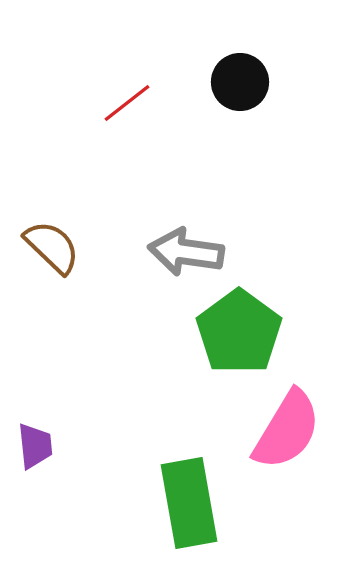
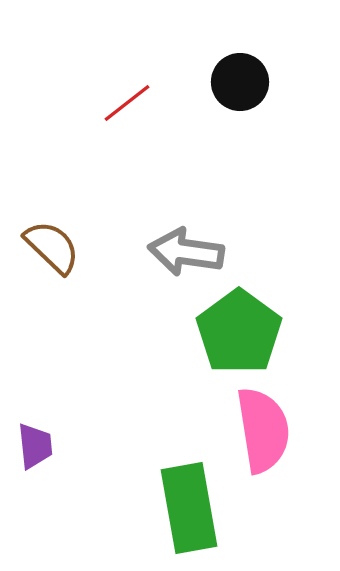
pink semicircle: moved 24 px left; rotated 40 degrees counterclockwise
green rectangle: moved 5 px down
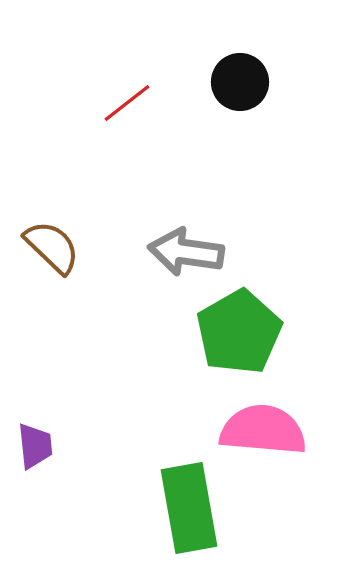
green pentagon: rotated 6 degrees clockwise
pink semicircle: rotated 76 degrees counterclockwise
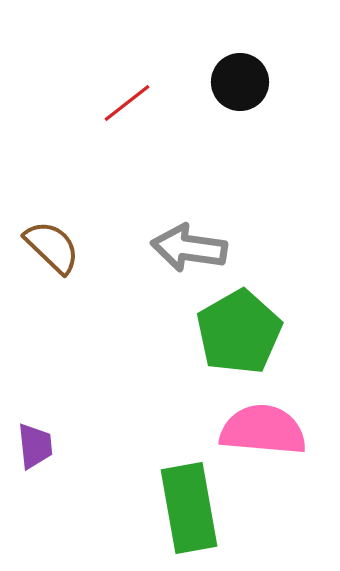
gray arrow: moved 3 px right, 4 px up
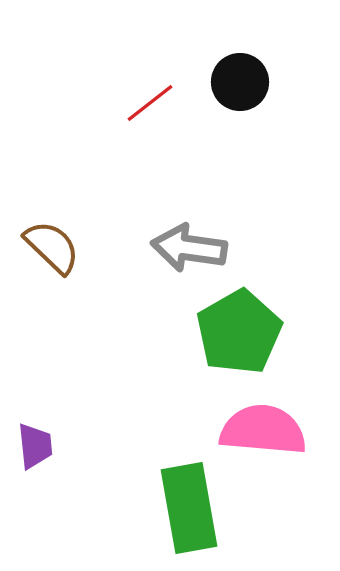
red line: moved 23 px right
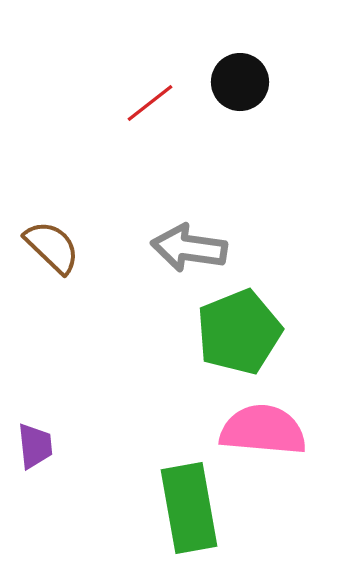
green pentagon: rotated 8 degrees clockwise
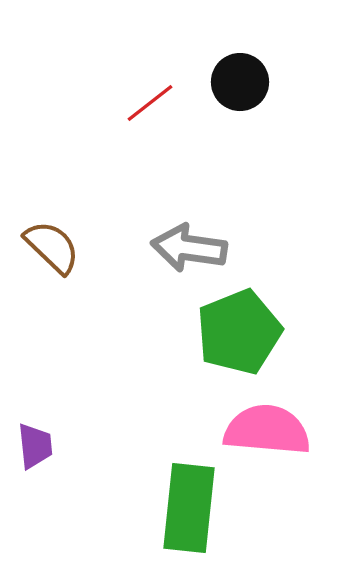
pink semicircle: moved 4 px right
green rectangle: rotated 16 degrees clockwise
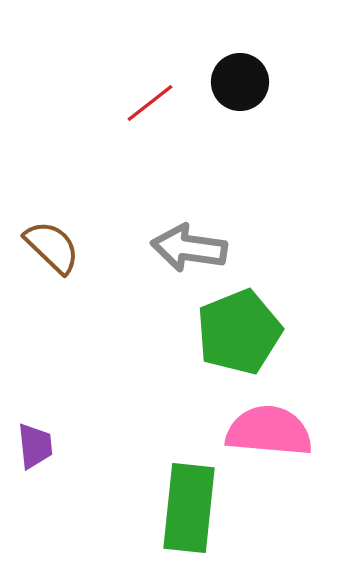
pink semicircle: moved 2 px right, 1 px down
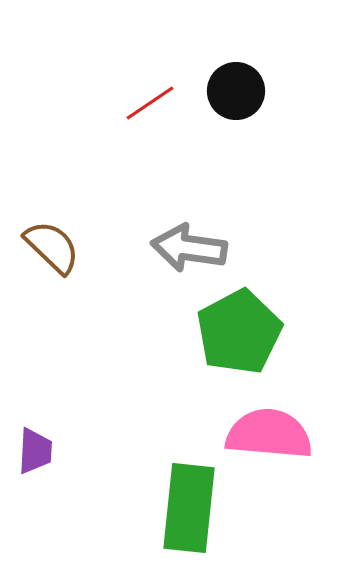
black circle: moved 4 px left, 9 px down
red line: rotated 4 degrees clockwise
green pentagon: rotated 6 degrees counterclockwise
pink semicircle: moved 3 px down
purple trapezoid: moved 5 px down; rotated 9 degrees clockwise
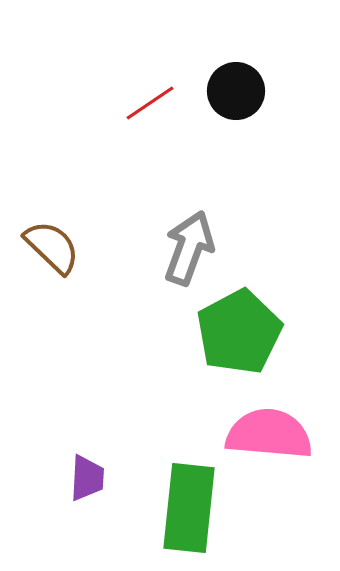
gray arrow: rotated 102 degrees clockwise
purple trapezoid: moved 52 px right, 27 px down
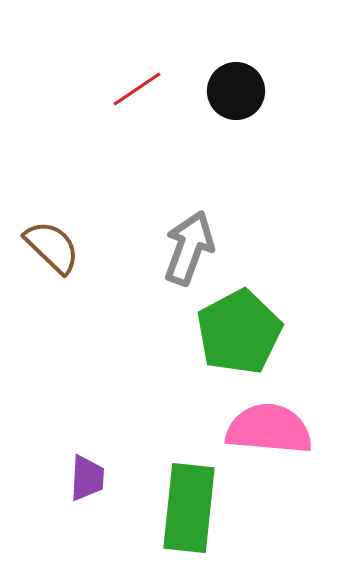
red line: moved 13 px left, 14 px up
pink semicircle: moved 5 px up
